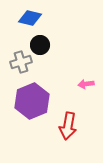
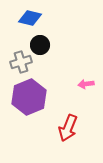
purple hexagon: moved 3 px left, 4 px up
red arrow: moved 2 px down; rotated 12 degrees clockwise
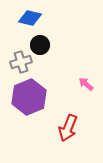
pink arrow: rotated 49 degrees clockwise
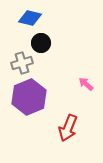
black circle: moved 1 px right, 2 px up
gray cross: moved 1 px right, 1 px down
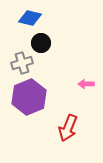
pink arrow: rotated 42 degrees counterclockwise
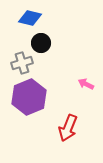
pink arrow: rotated 28 degrees clockwise
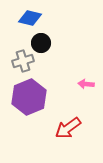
gray cross: moved 1 px right, 2 px up
pink arrow: rotated 21 degrees counterclockwise
red arrow: rotated 32 degrees clockwise
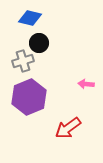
black circle: moved 2 px left
